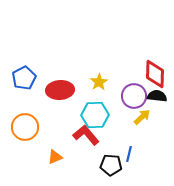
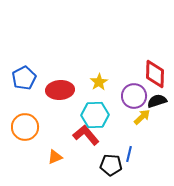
black semicircle: moved 5 px down; rotated 24 degrees counterclockwise
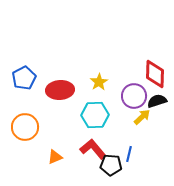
red L-shape: moved 7 px right, 14 px down
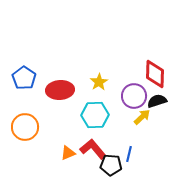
blue pentagon: rotated 10 degrees counterclockwise
orange triangle: moved 13 px right, 4 px up
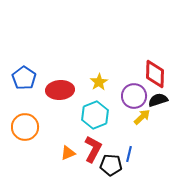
black semicircle: moved 1 px right, 1 px up
cyan hexagon: rotated 20 degrees counterclockwise
red L-shape: rotated 68 degrees clockwise
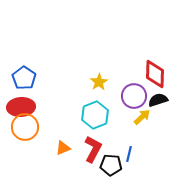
red ellipse: moved 39 px left, 17 px down
orange triangle: moved 5 px left, 5 px up
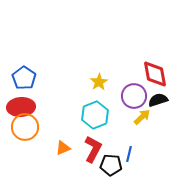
red diamond: rotated 12 degrees counterclockwise
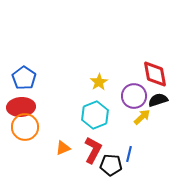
red L-shape: moved 1 px down
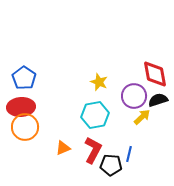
yellow star: rotated 18 degrees counterclockwise
cyan hexagon: rotated 12 degrees clockwise
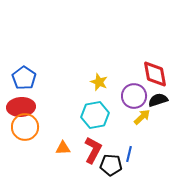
orange triangle: rotated 21 degrees clockwise
